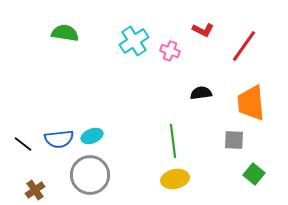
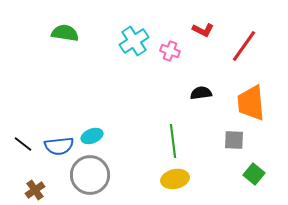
blue semicircle: moved 7 px down
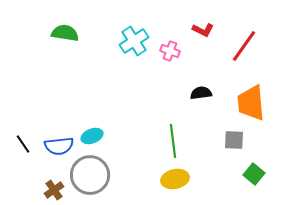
black line: rotated 18 degrees clockwise
brown cross: moved 19 px right
